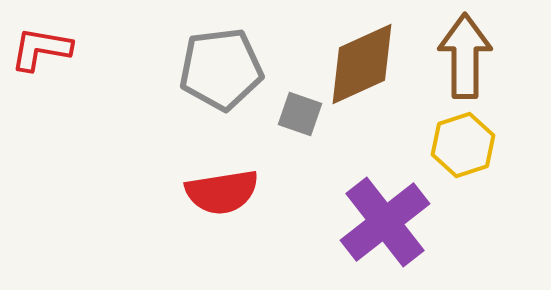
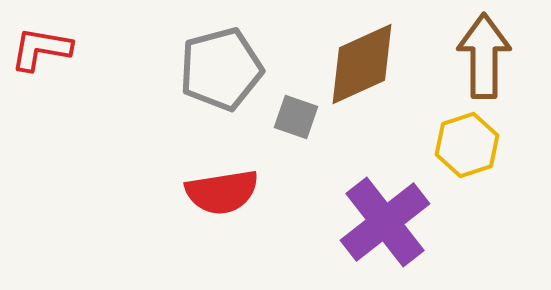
brown arrow: moved 19 px right
gray pentagon: rotated 8 degrees counterclockwise
gray square: moved 4 px left, 3 px down
yellow hexagon: moved 4 px right
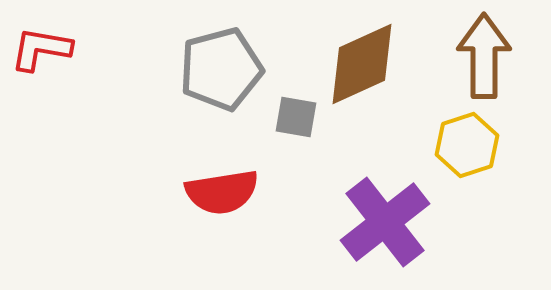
gray square: rotated 9 degrees counterclockwise
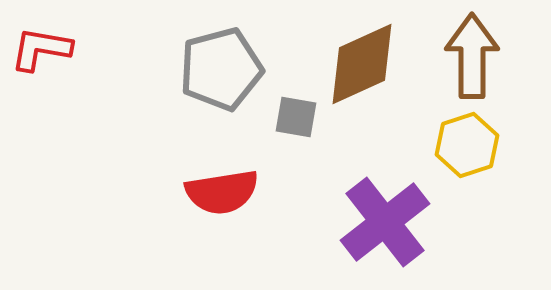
brown arrow: moved 12 px left
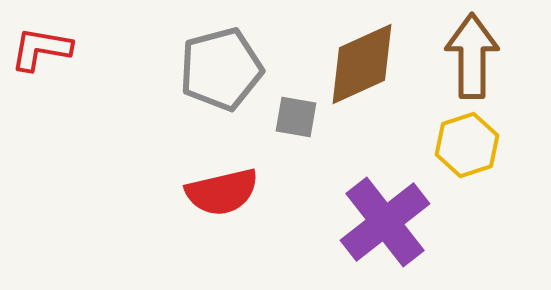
red semicircle: rotated 4 degrees counterclockwise
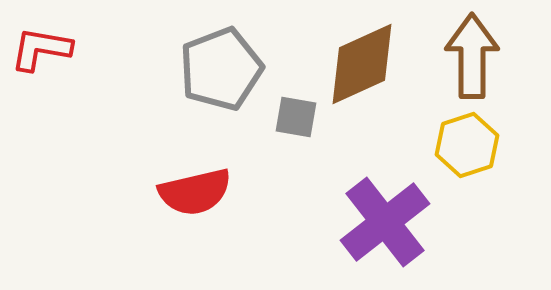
gray pentagon: rotated 6 degrees counterclockwise
red semicircle: moved 27 px left
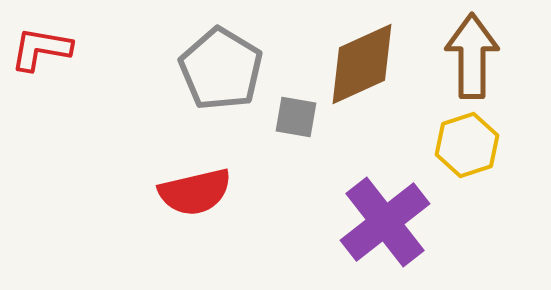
gray pentagon: rotated 20 degrees counterclockwise
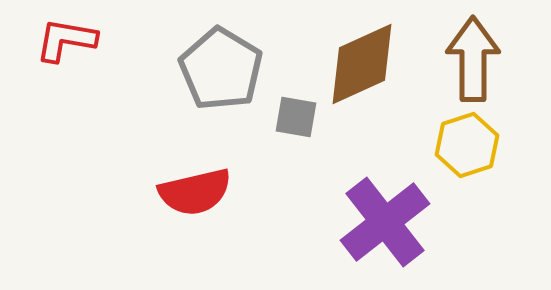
red L-shape: moved 25 px right, 9 px up
brown arrow: moved 1 px right, 3 px down
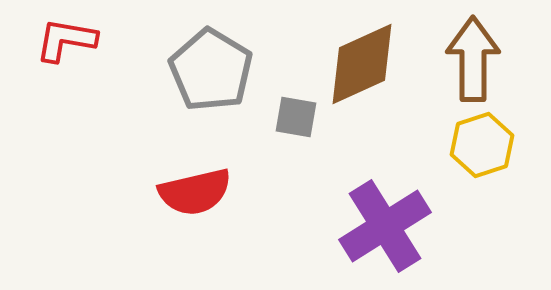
gray pentagon: moved 10 px left, 1 px down
yellow hexagon: moved 15 px right
purple cross: moved 4 px down; rotated 6 degrees clockwise
